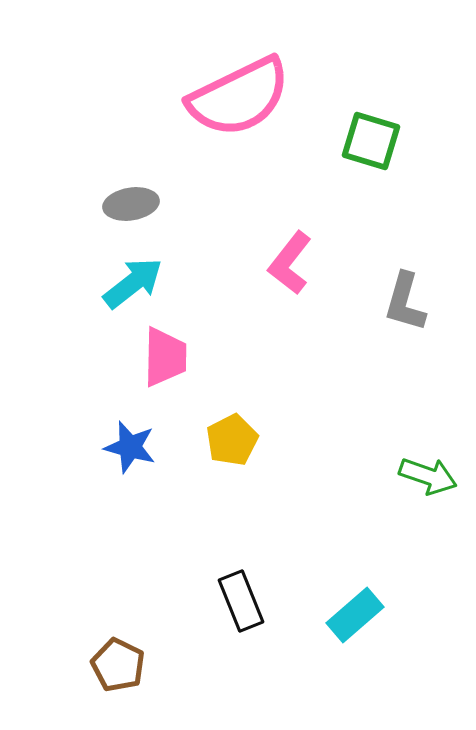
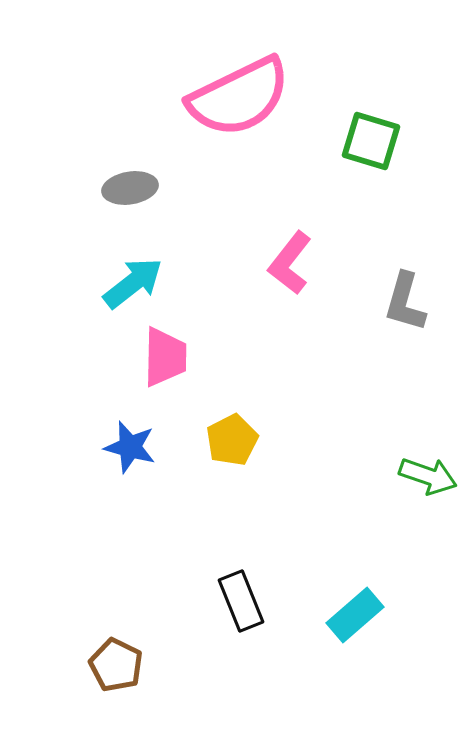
gray ellipse: moved 1 px left, 16 px up
brown pentagon: moved 2 px left
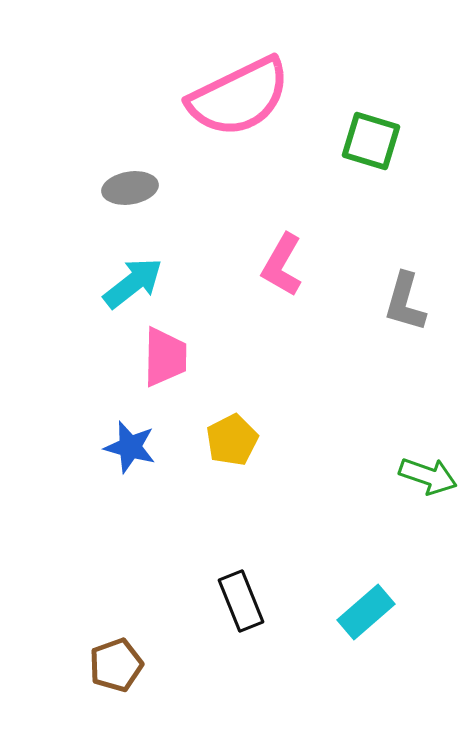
pink L-shape: moved 8 px left, 2 px down; rotated 8 degrees counterclockwise
cyan rectangle: moved 11 px right, 3 px up
brown pentagon: rotated 26 degrees clockwise
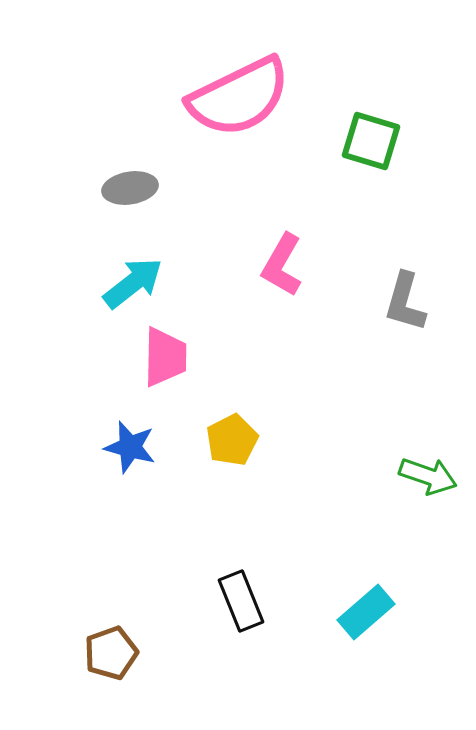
brown pentagon: moved 5 px left, 12 px up
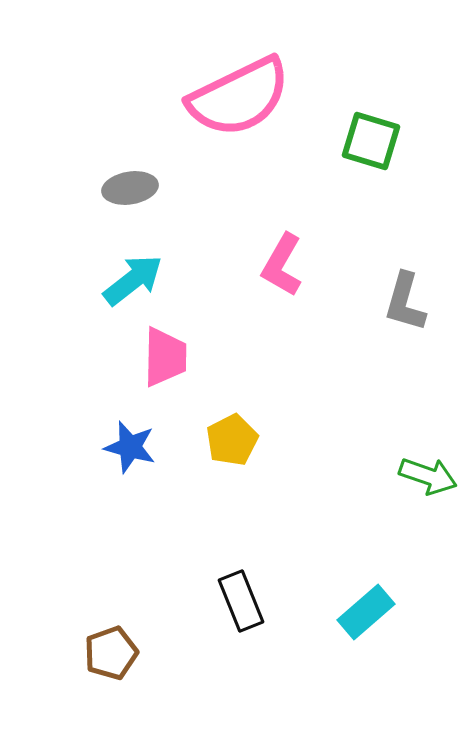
cyan arrow: moved 3 px up
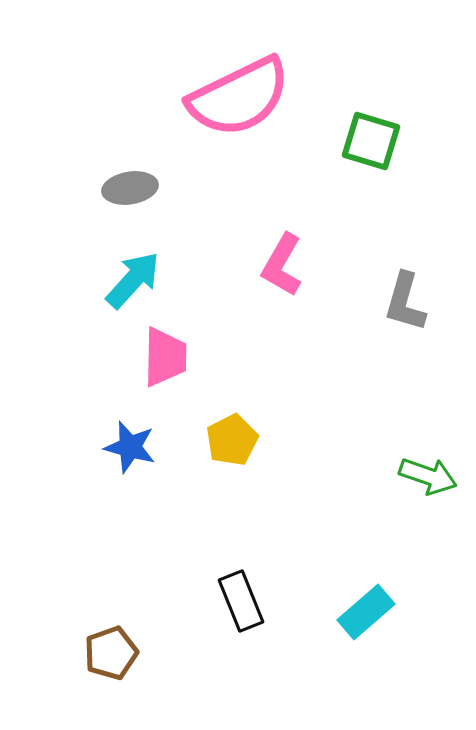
cyan arrow: rotated 10 degrees counterclockwise
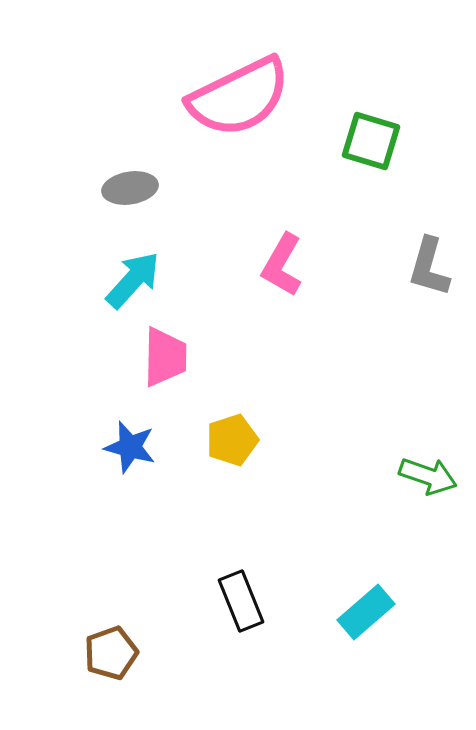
gray L-shape: moved 24 px right, 35 px up
yellow pentagon: rotated 9 degrees clockwise
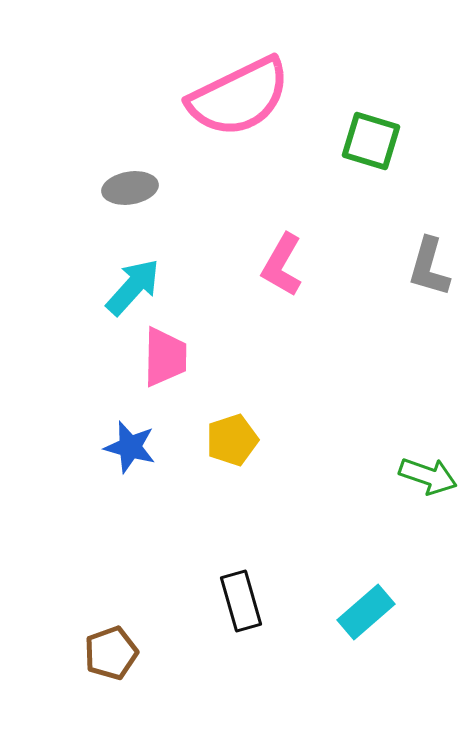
cyan arrow: moved 7 px down
black rectangle: rotated 6 degrees clockwise
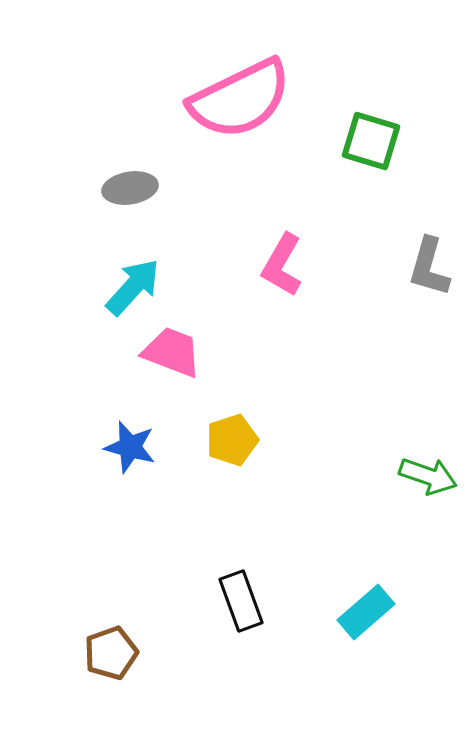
pink semicircle: moved 1 px right, 2 px down
pink trapezoid: moved 7 px right, 5 px up; rotated 70 degrees counterclockwise
black rectangle: rotated 4 degrees counterclockwise
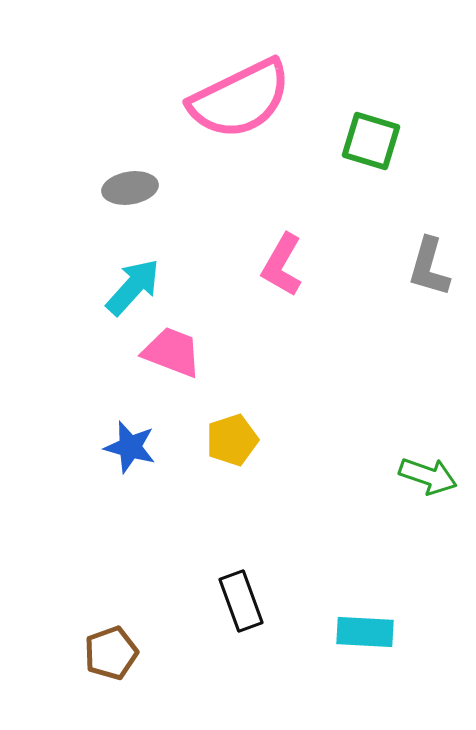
cyan rectangle: moved 1 px left, 20 px down; rotated 44 degrees clockwise
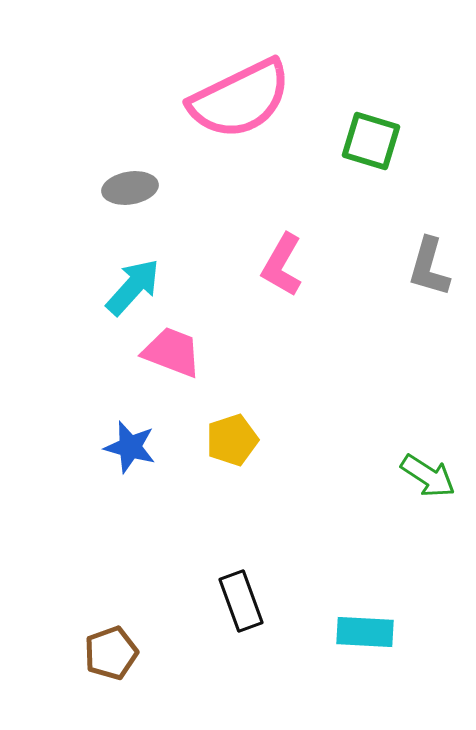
green arrow: rotated 14 degrees clockwise
